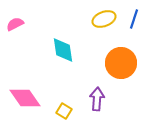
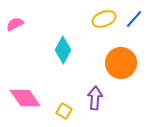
blue line: rotated 24 degrees clockwise
cyan diamond: rotated 36 degrees clockwise
purple arrow: moved 2 px left, 1 px up
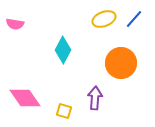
pink semicircle: rotated 144 degrees counterclockwise
yellow square: rotated 14 degrees counterclockwise
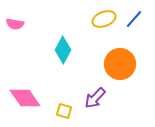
orange circle: moved 1 px left, 1 px down
purple arrow: rotated 140 degrees counterclockwise
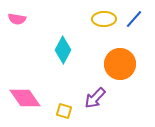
yellow ellipse: rotated 20 degrees clockwise
pink semicircle: moved 2 px right, 5 px up
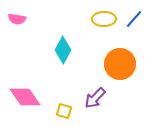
pink diamond: moved 1 px up
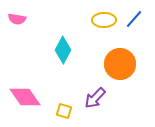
yellow ellipse: moved 1 px down
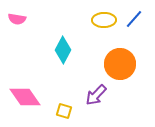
purple arrow: moved 1 px right, 3 px up
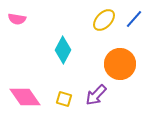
yellow ellipse: rotated 45 degrees counterclockwise
yellow square: moved 12 px up
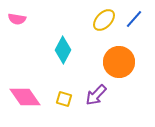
orange circle: moved 1 px left, 2 px up
